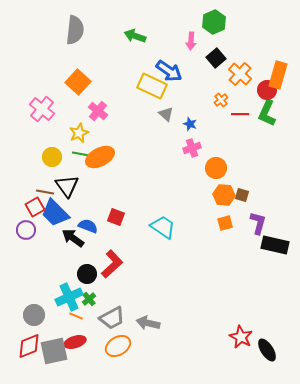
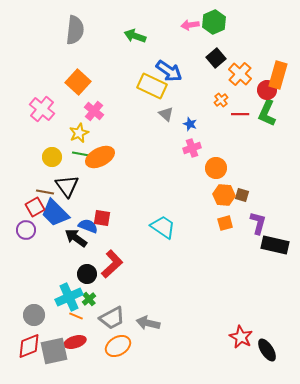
pink arrow at (191, 41): moved 1 px left, 16 px up; rotated 78 degrees clockwise
pink cross at (98, 111): moved 4 px left
red square at (116, 217): moved 14 px left, 1 px down; rotated 12 degrees counterclockwise
black arrow at (73, 238): moved 3 px right
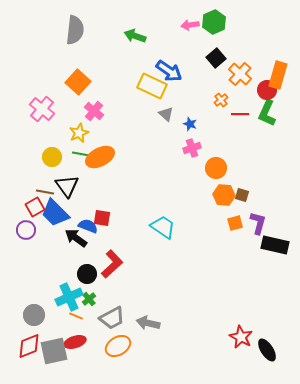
orange square at (225, 223): moved 10 px right
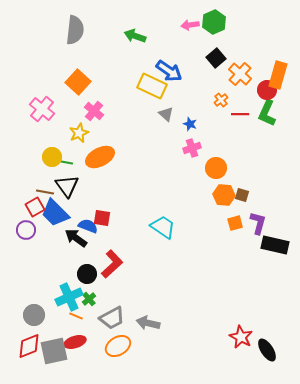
green line at (81, 154): moved 17 px left, 8 px down
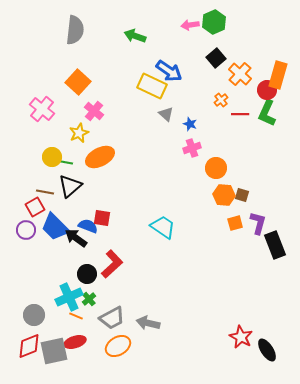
black triangle at (67, 186): moved 3 px right; rotated 25 degrees clockwise
blue trapezoid at (55, 213): moved 14 px down
black rectangle at (275, 245): rotated 56 degrees clockwise
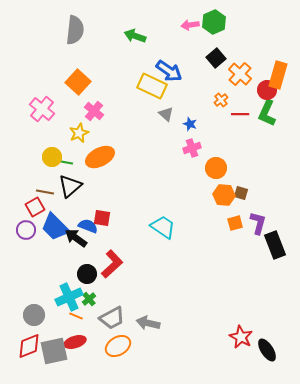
brown square at (242, 195): moved 1 px left, 2 px up
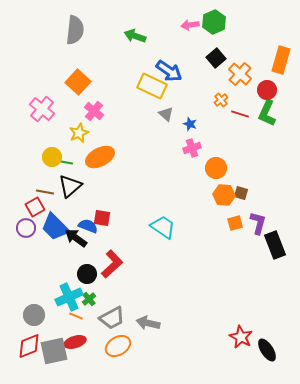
orange rectangle at (278, 75): moved 3 px right, 15 px up
red line at (240, 114): rotated 18 degrees clockwise
purple circle at (26, 230): moved 2 px up
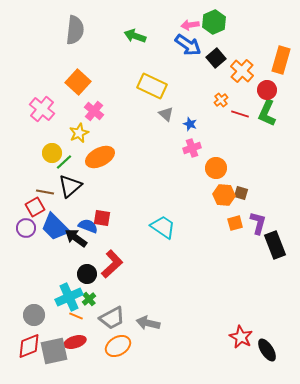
blue arrow at (169, 71): moved 19 px right, 26 px up
orange cross at (240, 74): moved 2 px right, 3 px up
yellow circle at (52, 157): moved 4 px up
green line at (64, 162): rotated 54 degrees counterclockwise
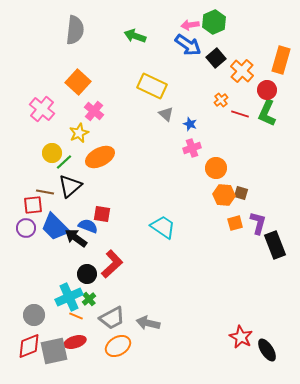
red square at (35, 207): moved 2 px left, 2 px up; rotated 24 degrees clockwise
red square at (102, 218): moved 4 px up
